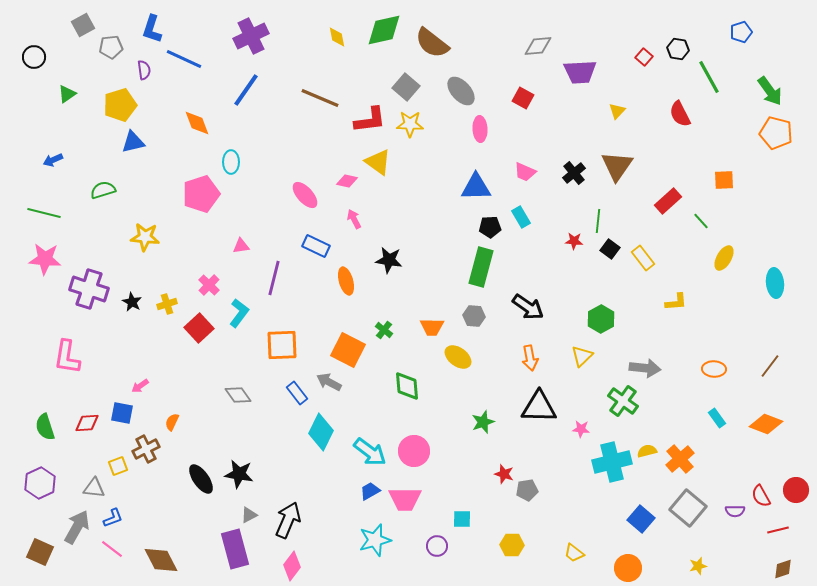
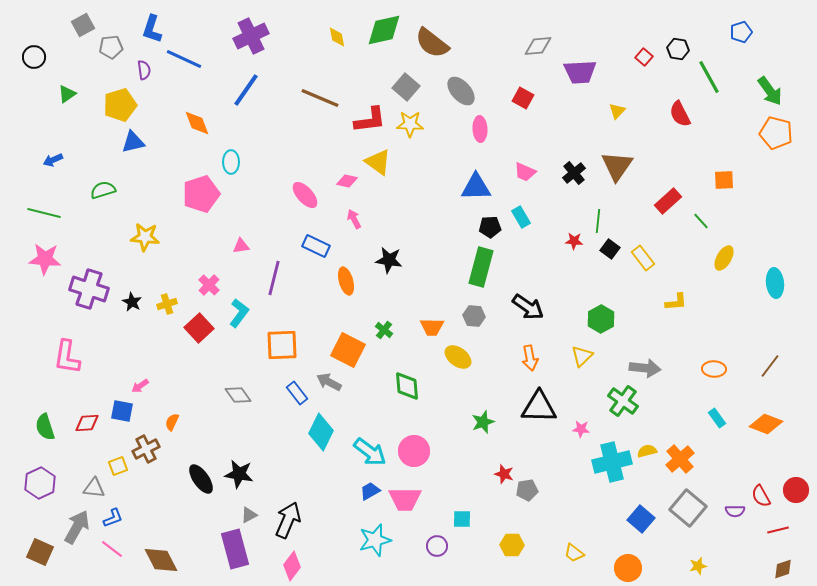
blue square at (122, 413): moved 2 px up
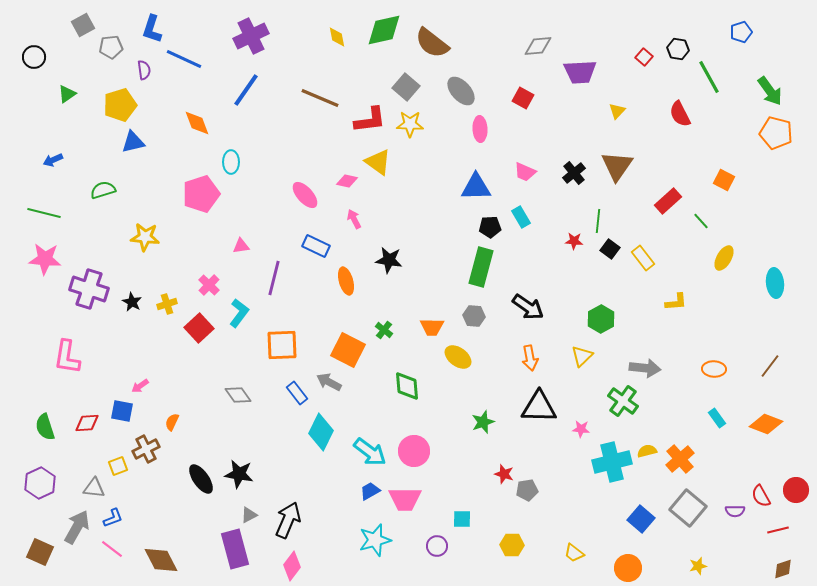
orange square at (724, 180): rotated 30 degrees clockwise
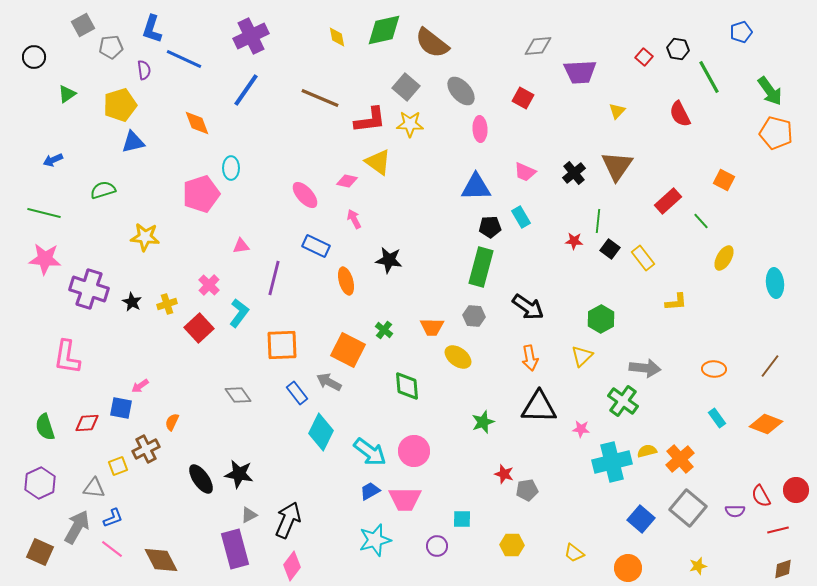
cyan ellipse at (231, 162): moved 6 px down
blue square at (122, 411): moved 1 px left, 3 px up
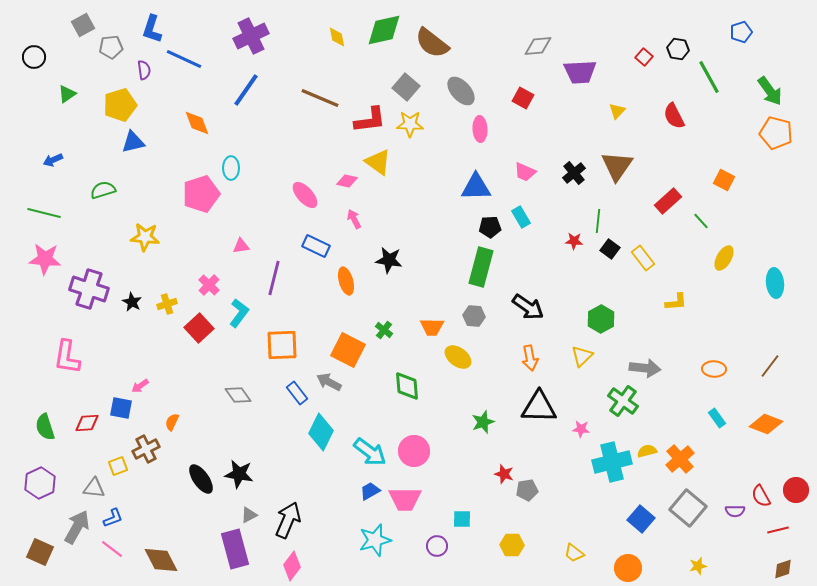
red semicircle at (680, 114): moved 6 px left, 2 px down
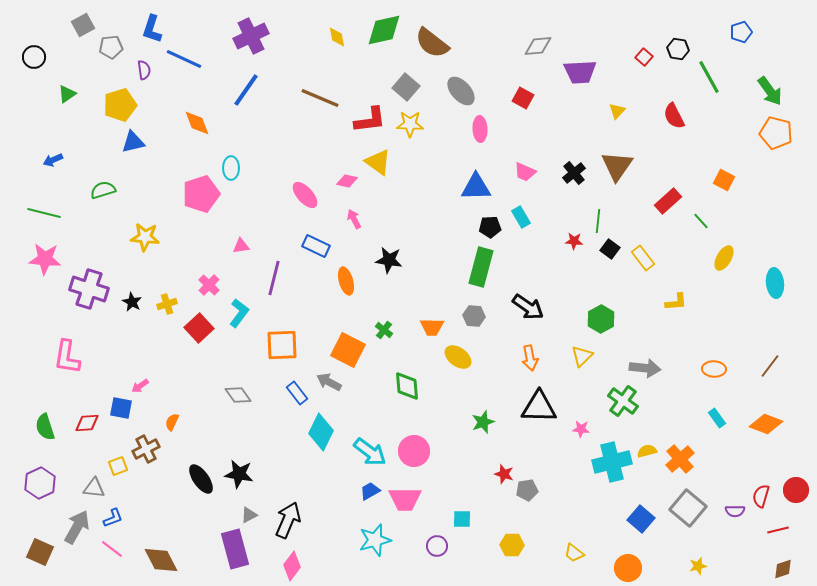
red semicircle at (761, 496): rotated 45 degrees clockwise
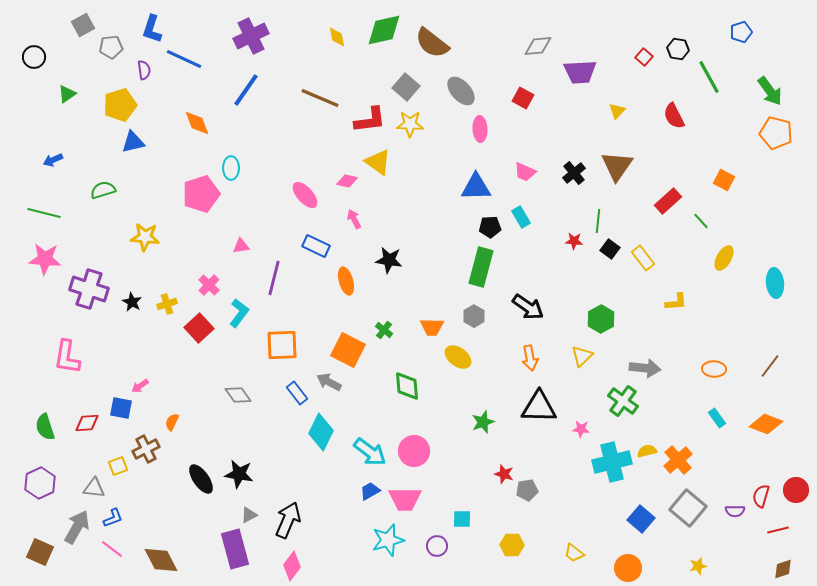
gray hexagon at (474, 316): rotated 25 degrees clockwise
orange cross at (680, 459): moved 2 px left, 1 px down
cyan star at (375, 540): moved 13 px right
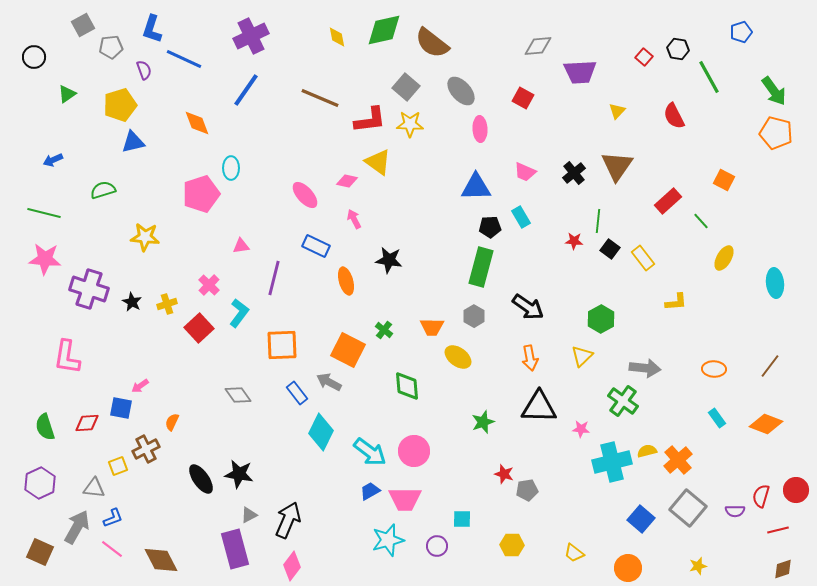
purple semicircle at (144, 70): rotated 12 degrees counterclockwise
green arrow at (770, 91): moved 4 px right
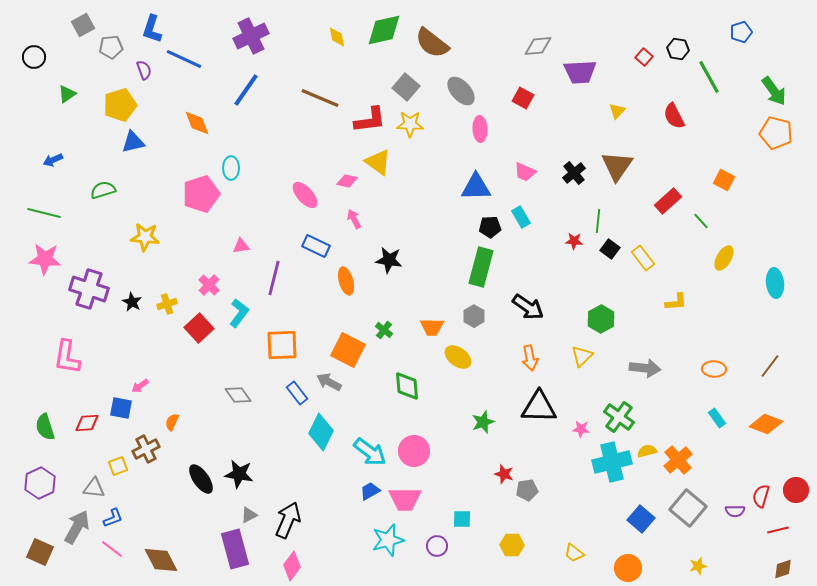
green cross at (623, 401): moved 4 px left, 16 px down
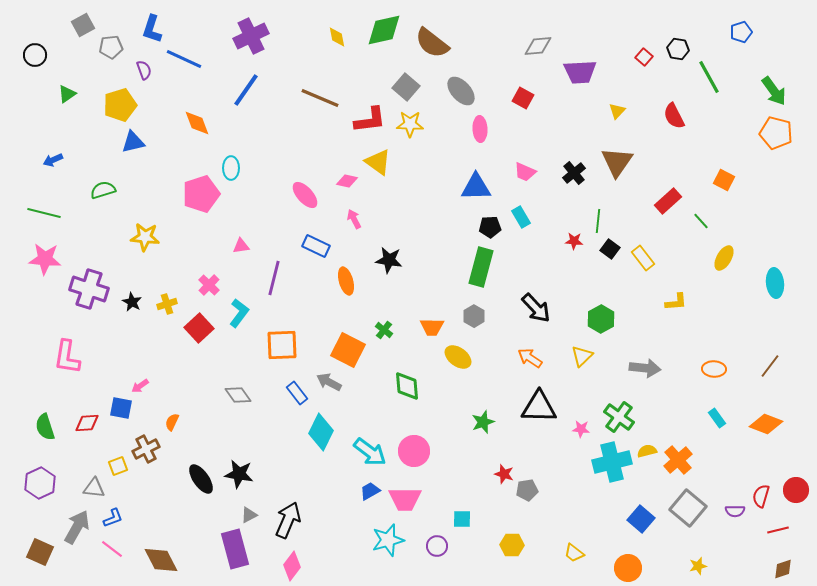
black circle at (34, 57): moved 1 px right, 2 px up
brown triangle at (617, 166): moved 4 px up
black arrow at (528, 307): moved 8 px right, 1 px down; rotated 12 degrees clockwise
orange arrow at (530, 358): rotated 135 degrees clockwise
